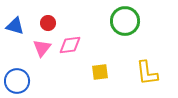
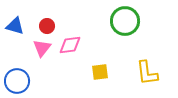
red circle: moved 1 px left, 3 px down
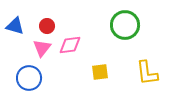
green circle: moved 4 px down
blue circle: moved 12 px right, 3 px up
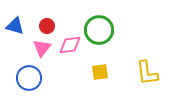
green circle: moved 26 px left, 5 px down
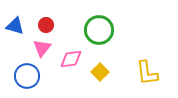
red circle: moved 1 px left, 1 px up
pink diamond: moved 1 px right, 14 px down
yellow square: rotated 36 degrees counterclockwise
blue circle: moved 2 px left, 2 px up
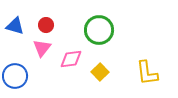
blue circle: moved 12 px left
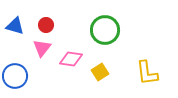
green circle: moved 6 px right
pink diamond: rotated 15 degrees clockwise
yellow square: rotated 12 degrees clockwise
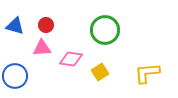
pink triangle: rotated 48 degrees clockwise
yellow L-shape: rotated 92 degrees clockwise
